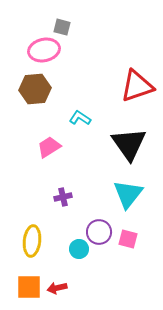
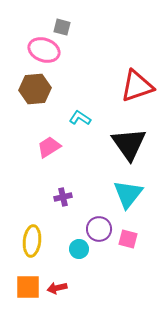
pink ellipse: rotated 32 degrees clockwise
purple circle: moved 3 px up
orange square: moved 1 px left
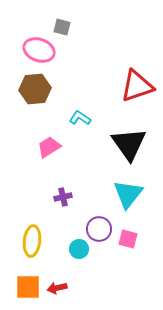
pink ellipse: moved 5 px left
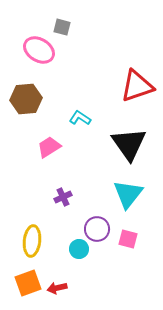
pink ellipse: rotated 12 degrees clockwise
brown hexagon: moved 9 px left, 10 px down
purple cross: rotated 12 degrees counterclockwise
purple circle: moved 2 px left
orange square: moved 4 px up; rotated 20 degrees counterclockwise
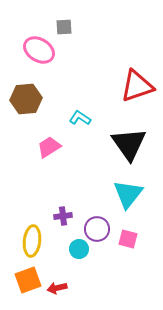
gray square: moved 2 px right; rotated 18 degrees counterclockwise
purple cross: moved 19 px down; rotated 18 degrees clockwise
orange square: moved 3 px up
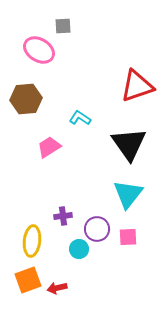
gray square: moved 1 px left, 1 px up
pink square: moved 2 px up; rotated 18 degrees counterclockwise
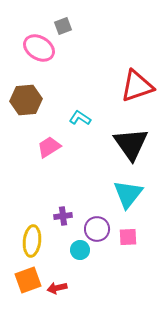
gray square: rotated 18 degrees counterclockwise
pink ellipse: moved 2 px up
brown hexagon: moved 1 px down
black triangle: moved 2 px right
cyan circle: moved 1 px right, 1 px down
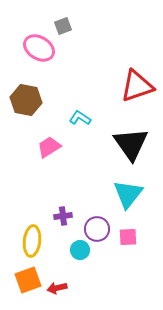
brown hexagon: rotated 16 degrees clockwise
